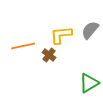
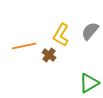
gray semicircle: moved 1 px down
yellow L-shape: rotated 55 degrees counterclockwise
orange line: moved 1 px right
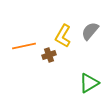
yellow L-shape: moved 2 px right, 1 px down
brown cross: rotated 32 degrees clockwise
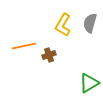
gray semicircle: moved 8 px up; rotated 24 degrees counterclockwise
yellow L-shape: moved 11 px up
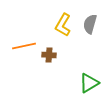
gray semicircle: moved 1 px down
brown cross: rotated 24 degrees clockwise
